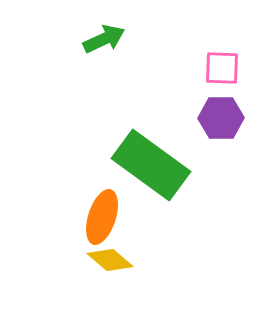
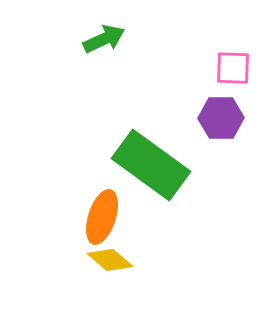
pink square: moved 11 px right
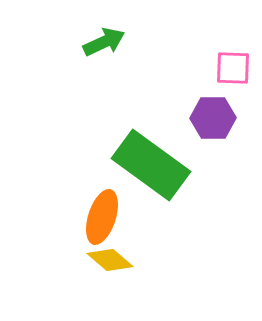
green arrow: moved 3 px down
purple hexagon: moved 8 px left
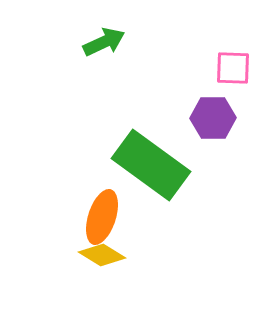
yellow diamond: moved 8 px left, 5 px up; rotated 9 degrees counterclockwise
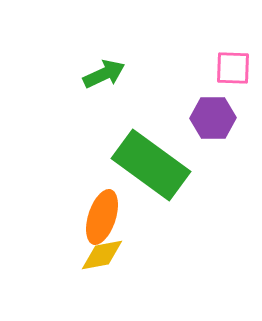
green arrow: moved 32 px down
yellow diamond: rotated 42 degrees counterclockwise
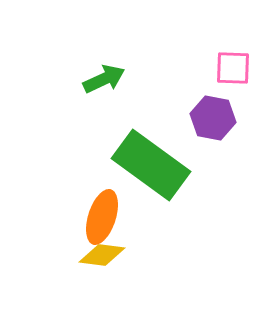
green arrow: moved 5 px down
purple hexagon: rotated 12 degrees clockwise
yellow diamond: rotated 18 degrees clockwise
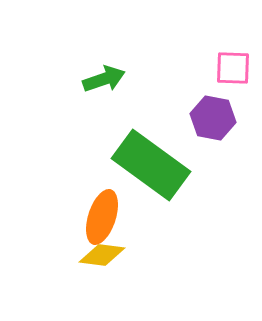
green arrow: rotated 6 degrees clockwise
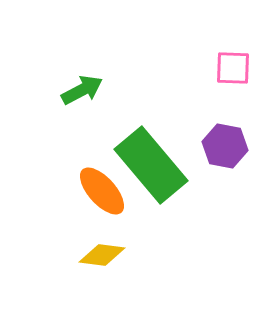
green arrow: moved 22 px left, 11 px down; rotated 9 degrees counterclockwise
purple hexagon: moved 12 px right, 28 px down
green rectangle: rotated 14 degrees clockwise
orange ellipse: moved 26 px up; rotated 60 degrees counterclockwise
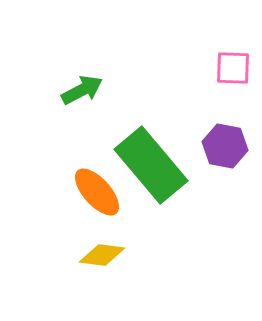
orange ellipse: moved 5 px left, 1 px down
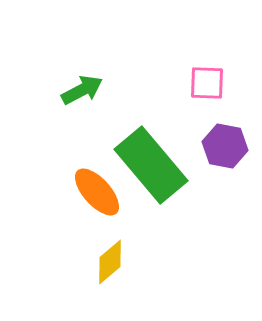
pink square: moved 26 px left, 15 px down
yellow diamond: moved 8 px right, 7 px down; rotated 48 degrees counterclockwise
